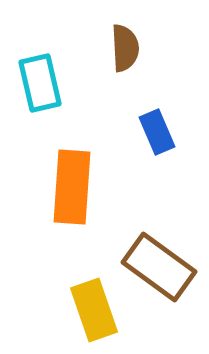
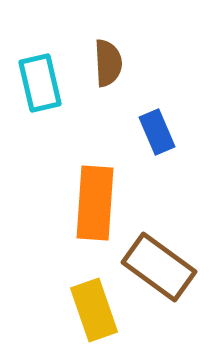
brown semicircle: moved 17 px left, 15 px down
orange rectangle: moved 23 px right, 16 px down
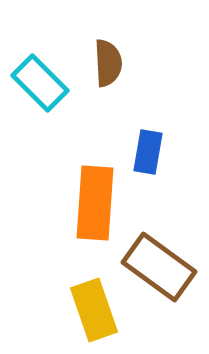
cyan rectangle: rotated 32 degrees counterclockwise
blue rectangle: moved 9 px left, 20 px down; rotated 33 degrees clockwise
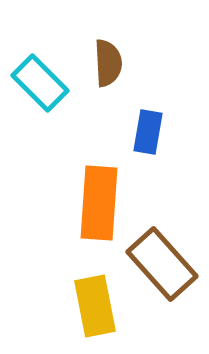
blue rectangle: moved 20 px up
orange rectangle: moved 4 px right
brown rectangle: moved 3 px right, 3 px up; rotated 12 degrees clockwise
yellow rectangle: moved 1 px right, 4 px up; rotated 8 degrees clockwise
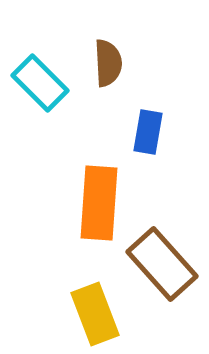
yellow rectangle: moved 8 px down; rotated 10 degrees counterclockwise
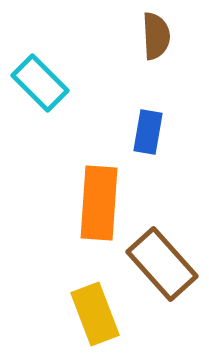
brown semicircle: moved 48 px right, 27 px up
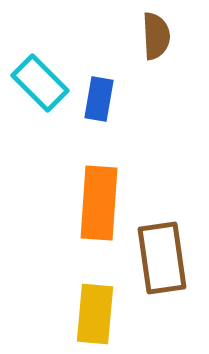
blue rectangle: moved 49 px left, 33 px up
brown rectangle: moved 6 px up; rotated 34 degrees clockwise
yellow rectangle: rotated 26 degrees clockwise
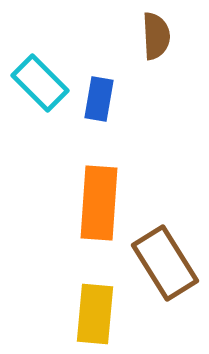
brown rectangle: moved 3 px right, 5 px down; rotated 24 degrees counterclockwise
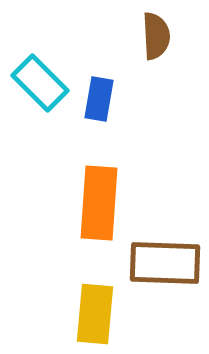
brown rectangle: rotated 56 degrees counterclockwise
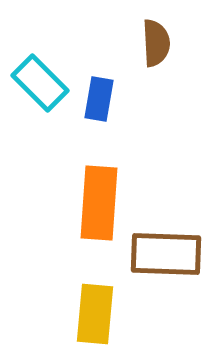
brown semicircle: moved 7 px down
brown rectangle: moved 1 px right, 9 px up
